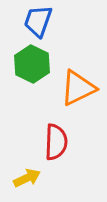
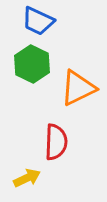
blue trapezoid: rotated 84 degrees counterclockwise
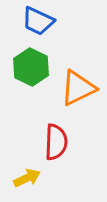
green hexagon: moved 1 px left, 3 px down
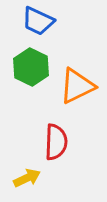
orange triangle: moved 1 px left, 2 px up
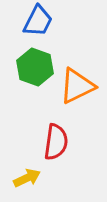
blue trapezoid: rotated 88 degrees counterclockwise
green hexagon: moved 4 px right; rotated 6 degrees counterclockwise
red semicircle: rotated 6 degrees clockwise
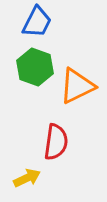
blue trapezoid: moved 1 px left, 1 px down
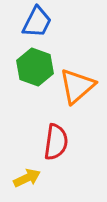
orange triangle: rotated 15 degrees counterclockwise
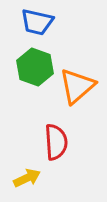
blue trapezoid: rotated 76 degrees clockwise
red semicircle: rotated 12 degrees counterclockwise
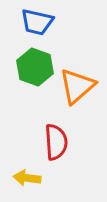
yellow arrow: rotated 148 degrees counterclockwise
